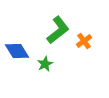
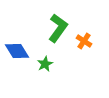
green L-shape: moved 2 px up; rotated 16 degrees counterclockwise
orange cross: rotated 21 degrees counterclockwise
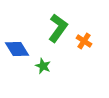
blue diamond: moved 2 px up
green star: moved 2 px left, 2 px down; rotated 21 degrees counterclockwise
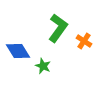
blue diamond: moved 1 px right, 2 px down
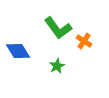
green L-shape: rotated 108 degrees clockwise
green star: moved 14 px right; rotated 21 degrees clockwise
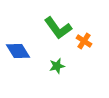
green star: rotated 14 degrees clockwise
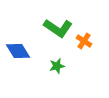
green L-shape: rotated 20 degrees counterclockwise
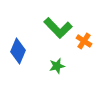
green L-shape: rotated 12 degrees clockwise
blue diamond: rotated 55 degrees clockwise
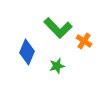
blue diamond: moved 9 px right, 1 px down
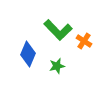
green L-shape: moved 2 px down
blue diamond: moved 1 px right, 2 px down
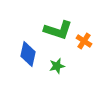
green L-shape: rotated 28 degrees counterclockwise
blue diamond: rotated 10 degrees counterclockwise
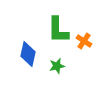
green L-shape: rotated 72 degrees clockwise
